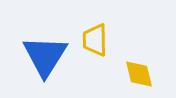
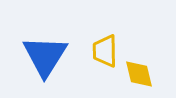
yellow trapezoid: moved 10 px right, 11 px down
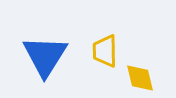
yellow diamond: moved 1 px right, 4 px down
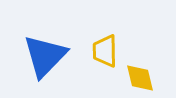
blue triangle: rotated 12 degrees clockwise
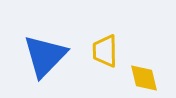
yellow diamond: moved 4 px right
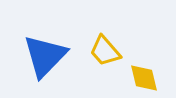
yellow trapezoid: rotated 40 degrees counterclockwise
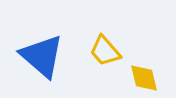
blue triangle: moved 3 px left; rotated 33 degrees counterclockwise
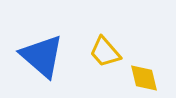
yellow trapezoid: moved 1 px down
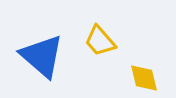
yellow trapezoid: moved 5 px left, 11 px up
